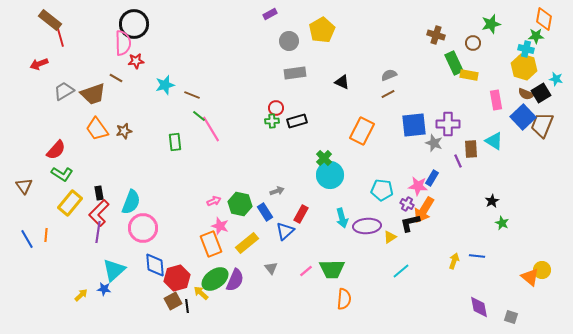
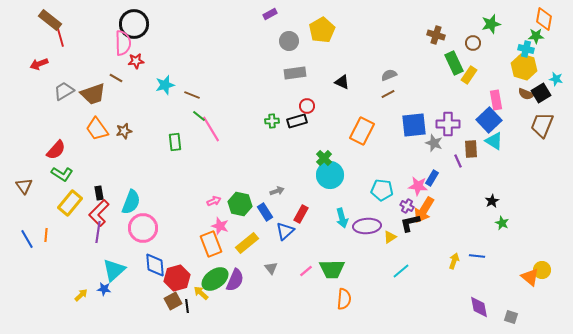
yellow rectangle at (469, 75): rotated 66 degrees counterclockwise
red circle at (276, 108): moved 31 px right, 2 px up
blue square at (523, 117): moved 34 px left, 3 px down
purple cross at (407, 204): moved 2 px down
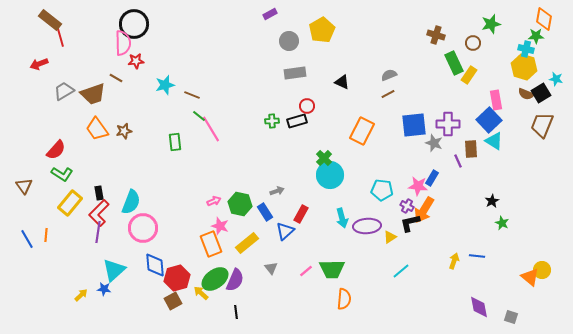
black line at (187, 306): moved 49 px right, 6 px down
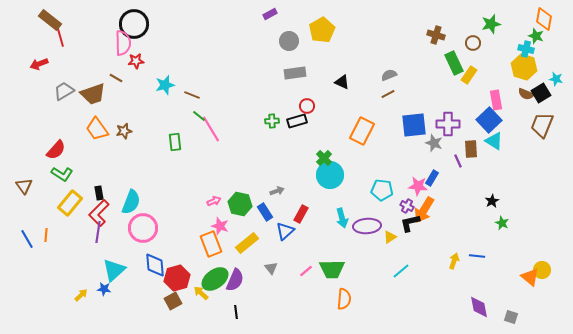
green star at (536, 36): rotated 21 degrees clockwise
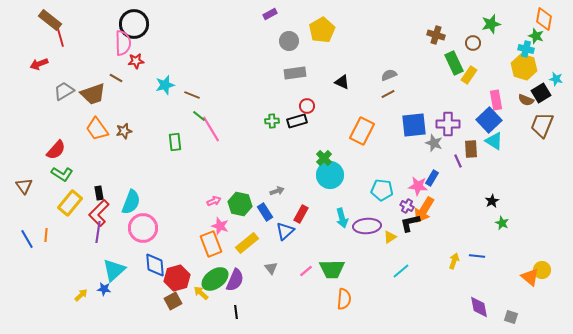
brown semicircle at (526, 94): moved 6 px down
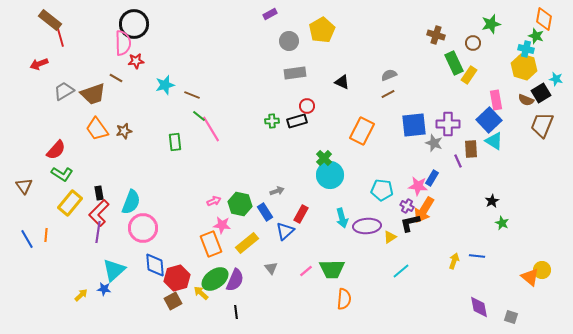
pink star at (220, 226): moved 2 px right, 1 px up; rotated 12 degrees counterclockwise
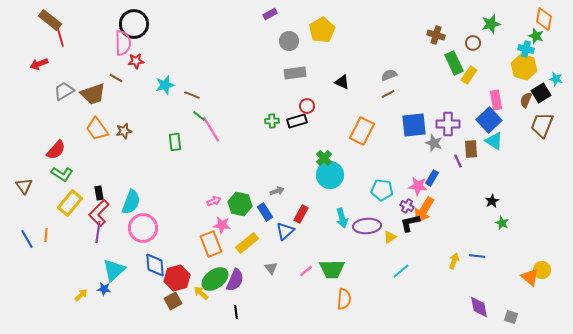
brown semicircle at (526, 100): rotated 91 degrees clockwise
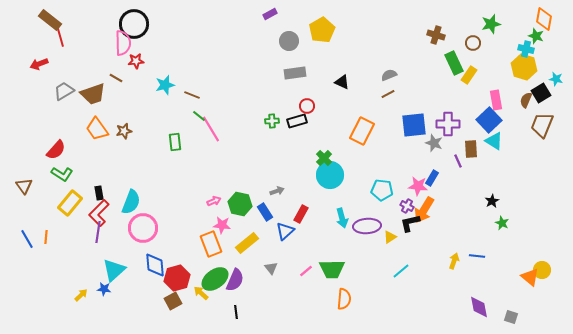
orange line at (46, 235): moved 2 px down
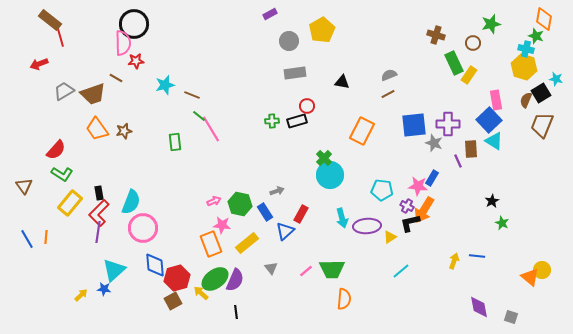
black triangle at (342, 82): rotated 14 degrees counterclockwise
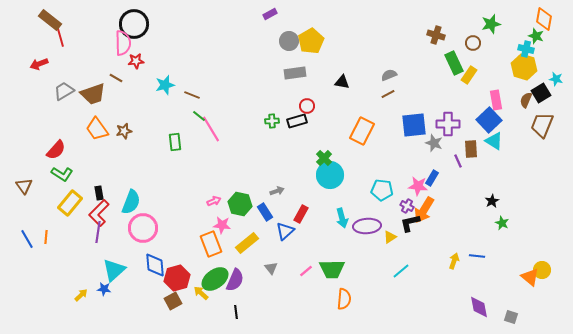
yellow pentagon at (322, 30): moved 11 px left, 11 px down
